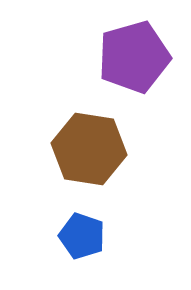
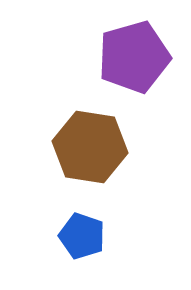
brown hexagon: moved 1 px right, 2 px up
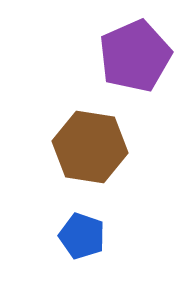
purple pentagon: moved 1 px right, 1 px up; rotated 8 degrees counterclockwise
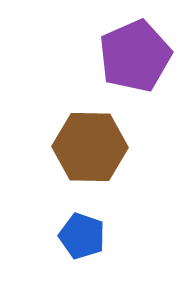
brown hexagon: rotated 8 degrees counterclockwise
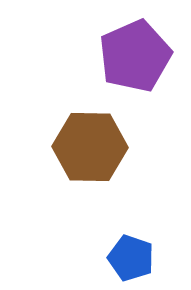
blue pentagon: moved 49 px right, 22 px down
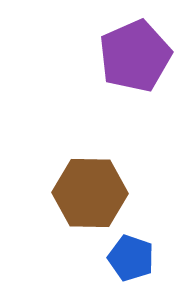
brown hexagon: moved 46 px down
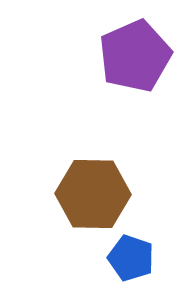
brown hexagon: moved 3 px right, 1 px down
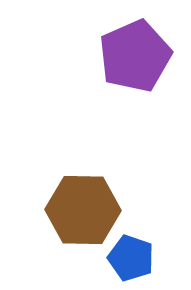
brown hexagon: moved 10 px left, 16 px down
